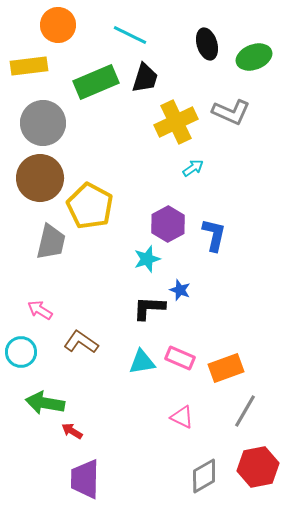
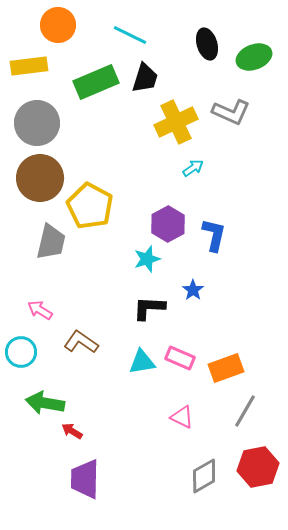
gray circle: moved 6 px left
blue star: moved 13 px right; rotated 15 degrees clockwise
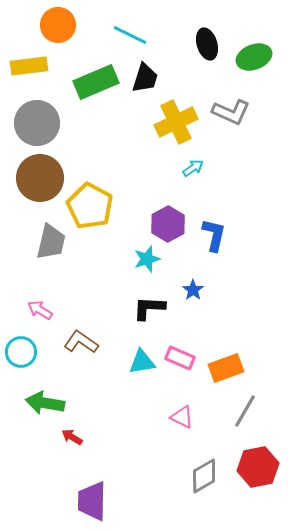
red arrow: moved 6 px down
purple trapezoid: moved 7 px right, 22 px down
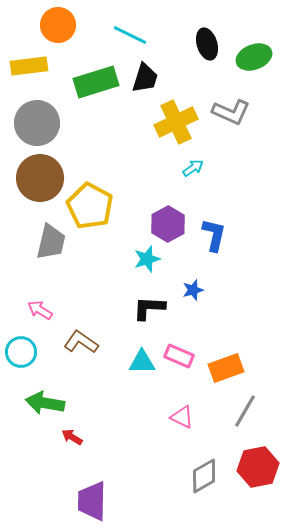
green rectangle: rotated 6 degrees clockwise
blue star: rotated 20 degrees clockwise
pink rectangle: moved 1 px left, 2 px up
cyan triangle: rotated 8 degrees clockwise
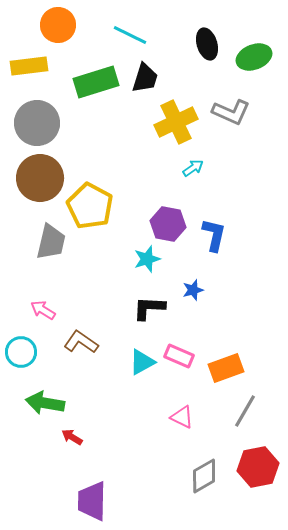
purple hexagon: rotated 20 degrees counterclockwise
pink arrow: moved 3 px right
cyan triangle: rotated 28 degrees counterclockwise
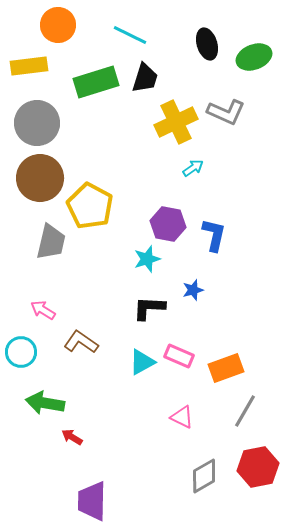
gray L-shape: moved 5 px left
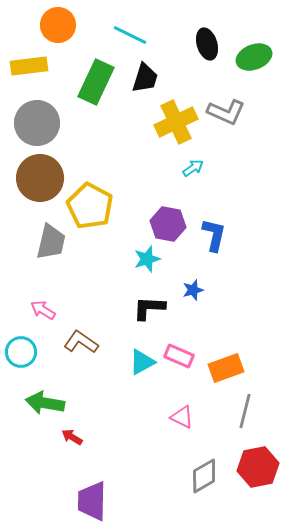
green rectangle: rotated 48 degrees counterclockwise
gray line: rotated 16 degrees counterclockwise
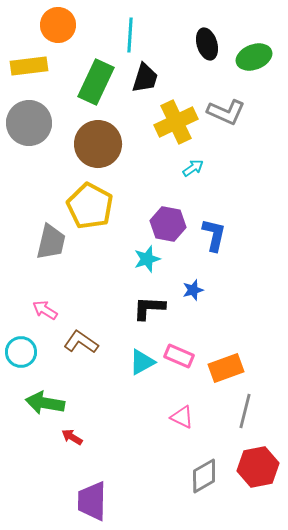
cyan line: rotated 68 degrees clockwise
gray circle: moved 8 px left
brown circle: moved 58 px right, 34 px up
pink arrow: moved 2 px right
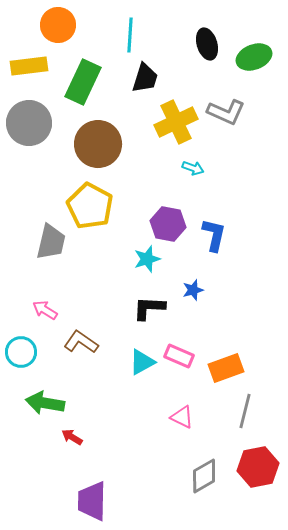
green rectangle: moved 13 px left
cyan arrow: rotated 55 degrees clockwise
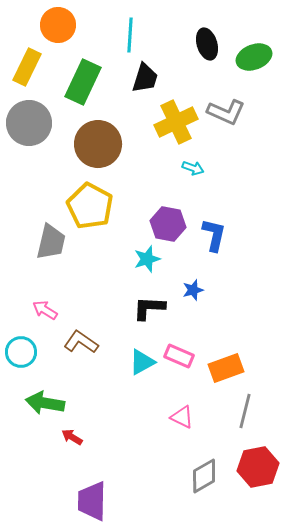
yellow rectangle: moved 2 px left, 1 px down; rotated 57 degrees counterclockwise
